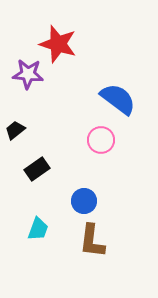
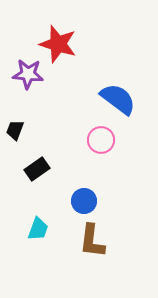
black trapezoid: rotated 30 degrees counterclockwise
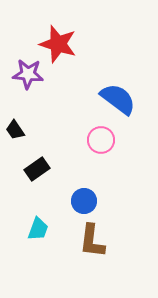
black trapezoid: rotated 55 degrees counterclockwise
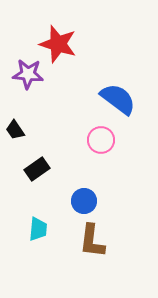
cyan trapezoid: rotated 15 degrees counterclockwise
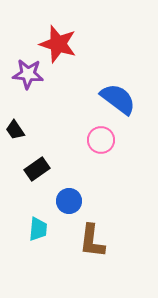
blue circle: moved 15 px left
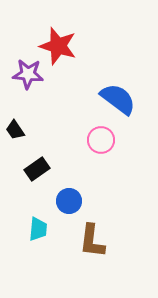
red star: moved 2 px down
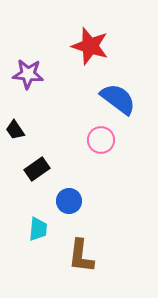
red star: moved 32 px right
brown L-shape: moved 11 px left, 15 px down
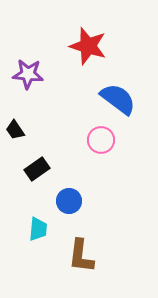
red star: moved 2 px left
